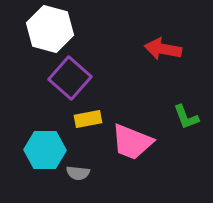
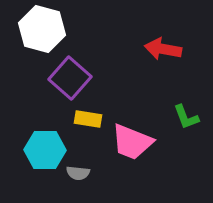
white hexagon: moved 8 px left
yellow rectangle: rotated 20 degrees clockwise
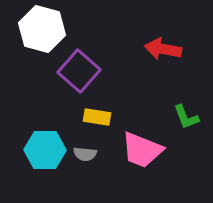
purple square: moved 9 px right, 7 px up
yellow rectangle: moved 9 px right, 2 px up
pink trapezoid: moved 10 px right, 8 px down
gray semicircle: moved 7 px right, 19 px up
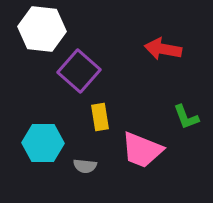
white hexagon: rotated 9 degrees counterclockwise
yellow rectangle: moved 3 px right; rotated 72 degrees clockwise
cyan hexagon: moved 2 px left, 7 px up
gray semicircle: moved 12 px down
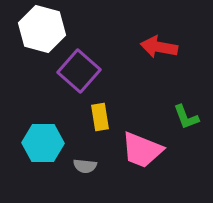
white hexagon: rotated 9 degrees clockwise
red arrow: moved 4 px left, 2 px up
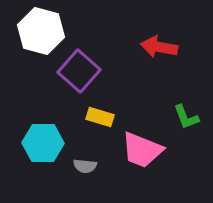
white hexagon: moved 1 px left, 2 px down
yellow rectangle: rotated 64 degrees counterclockwise
